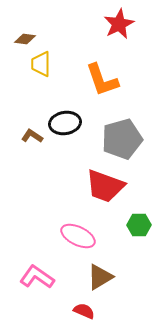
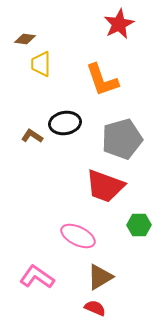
red semicircle: moved 11 px right, 3 px up
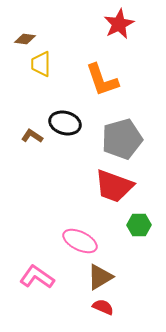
black ellipse: rotated 24 degrees clockwise
red trapezoid: moved 9 px right
pink ellipse: moved 2 px right, 5 px down
red semicircle: moved 8 px right, 1 px up
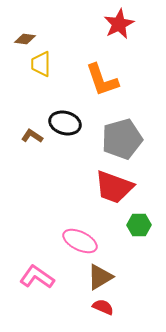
red trapezoid: moved 1 px down
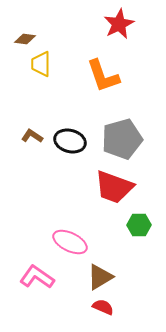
orange L-shape: moved 1 px right, 4 px up
black ellipse: moved 5 px right, 18 px down
pink ellipse: moved 10 px left, 1 px down
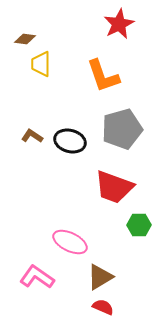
gray pentagon: moved 10 px up
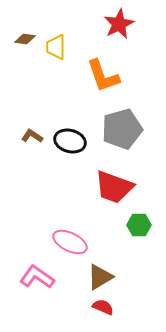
yellow trapezoid: moved 15 px right, 17 px up
